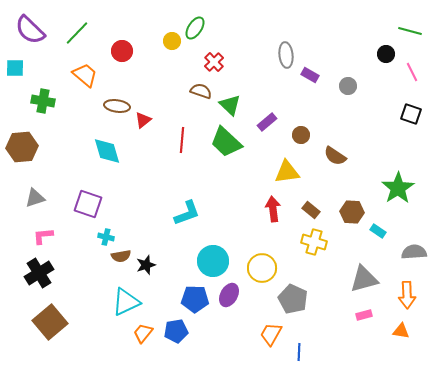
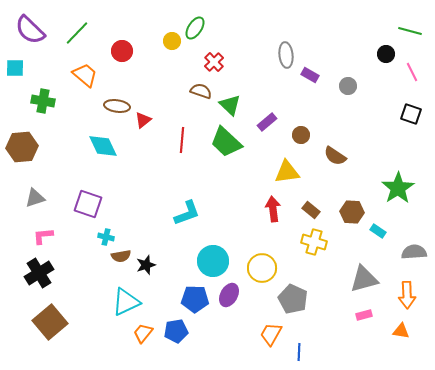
cyan diamond at (107, 151): moved 4 px left, 5 px up; rotated 8 degrees counterclockwise
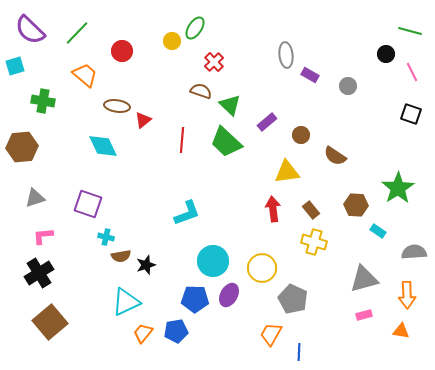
cyan square at (15, 68): moved 2 px up; rotated 18 degrees counterclockwise
brown rectangle at (311, 210): rotated 12 degrees clockwise
brown hexagon at (352, 212): moved 4 px right, 7 px up
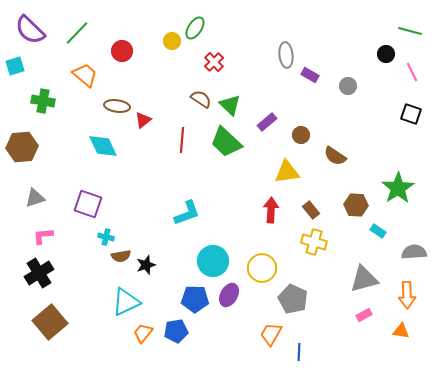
brown semicircle at (201, 91): moved 8 px down; rotated 15 degrees clockwise
red arrow at (273, 209): moved 2 px left, 1 px down; rotated 10 degrees clockwise
pink rectangle at (364, 315): rotated 14 degrees counterclockwise
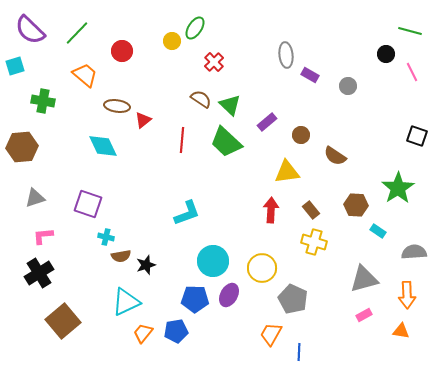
black square at (411, 114): moved 6 px right, 22 px down
brown square at (50, 322): moved 13 px right, 1 px up
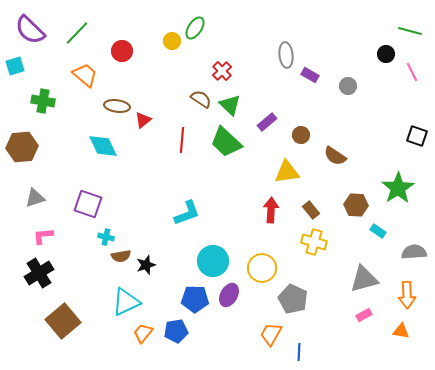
red cross at (214, 62): moved 8 px right, 9 px down
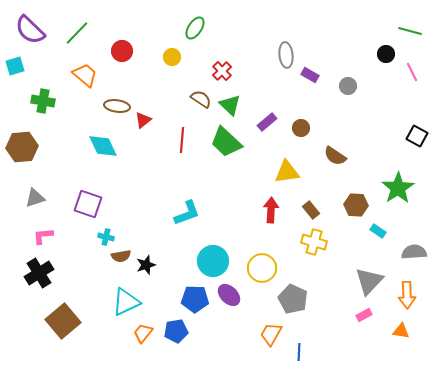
yellow circle at (172, 41): moved 16 px down
brown circle at (301, 135): moved 7 px up
black square at (417, 136): rotated 10 degrees clockwise
gray triangle at (364, 279): moved 5 px right, 2 px down; rotated 32 degrees counterclockwise
purple ellipse at (229, 295): rotated 75 degrees counterclockwise
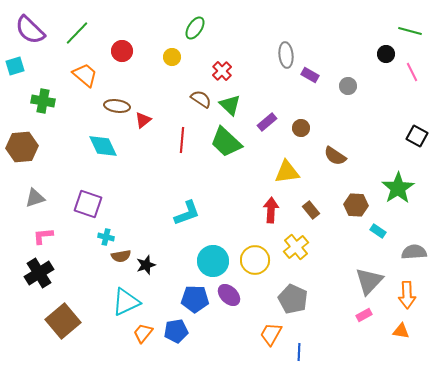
yellow cross at (314, 242): moved 18 px left, 5 px down; rotated 35 degrees clockwise
yellow circle at (262, 268): moved 7 px left, 8 px up
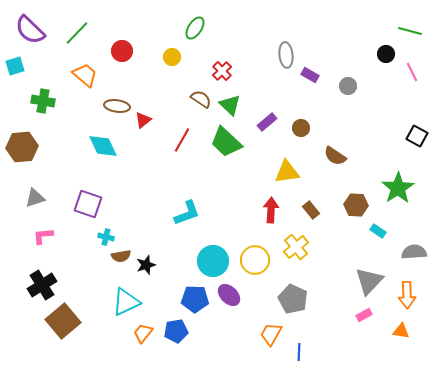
red line at (182, 140): rotated 25 degrees clockwise
black cross at (39, 273): moved 3 px right, 12 px down
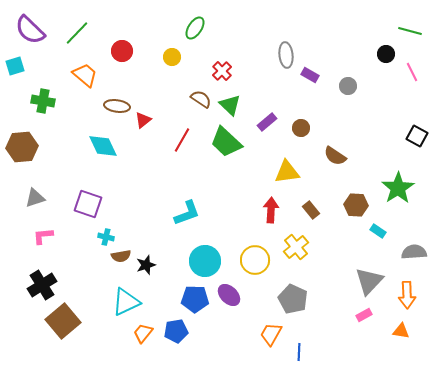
cyan circle at (213, 261): moved 8 px left
